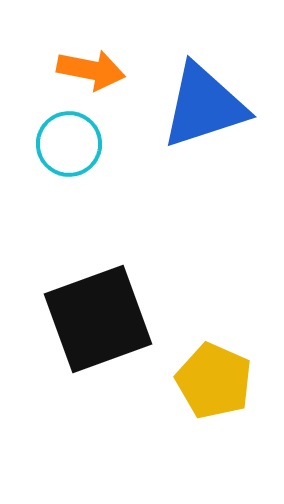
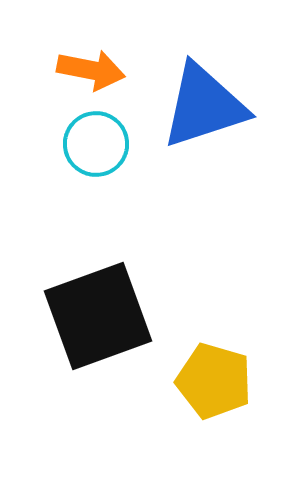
cyan circle: moved 27 px right
black square: moved 3 px up
yellow pentagon: rotated 8 degrees counterclockwise
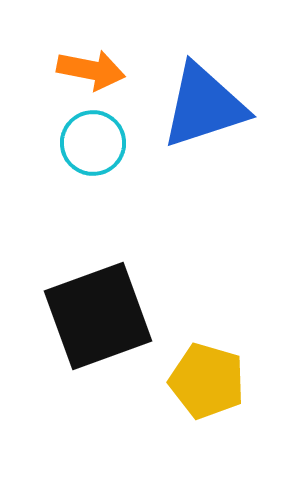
cyan circle: moved 3 px left, 1 px up
yellow pentagon: moved 7 px left
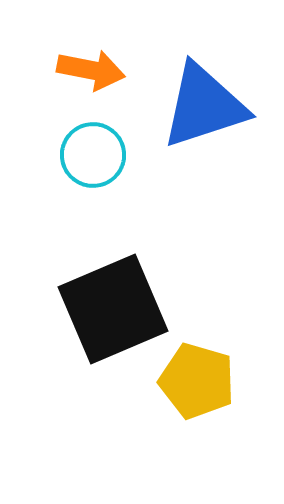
cyan circle: moved 12 px down
black square: moved 15 px right, 7 px up; rotated 3 degrees counterclockwise
yellow pentagon: moved 10 px left
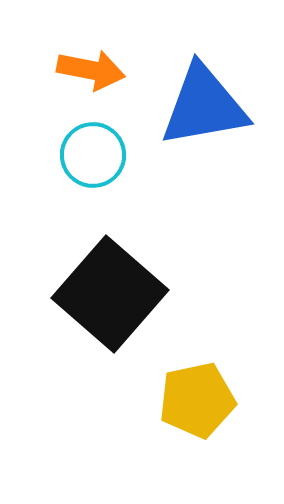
blue triangle: rotated 8 degrees clockwise
black square: moved 3 px left, 15 px up; rotated 26 degrees counterclockwise
yellow pentagon: moved 19 px down; rotated 28 degrees counterclockwise
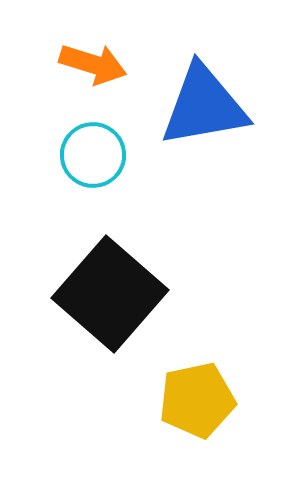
orange arrow: moved 2 px right, 6 px up; rotated 6 degrees clockwise
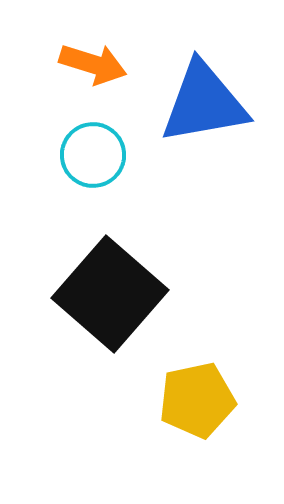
blue triangle: moved 3 px up
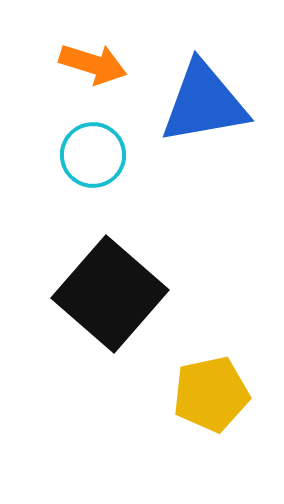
yellow pentagon: moved 14 px right, 6 px up
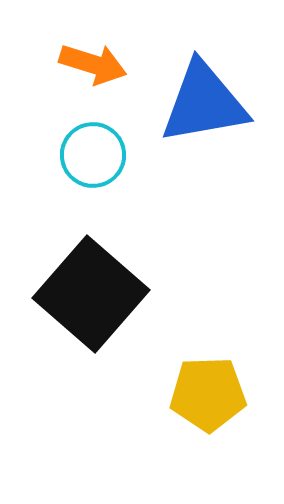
black square: moved 19 px left
yellow pentagon: moved 3 px left; rotated 10 degrees clockwise
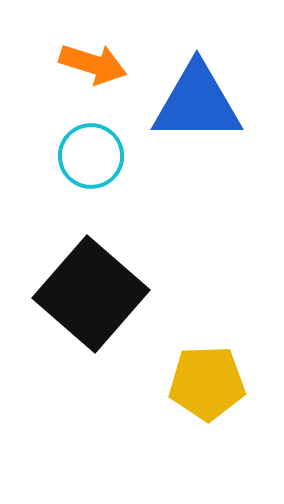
blue triangle: moved 7 px left; rotated 10 degrees clockwise
cyan circle: moved 2 px left, 1 px down
yellow pentagon: moved 1 px left, 11 px up
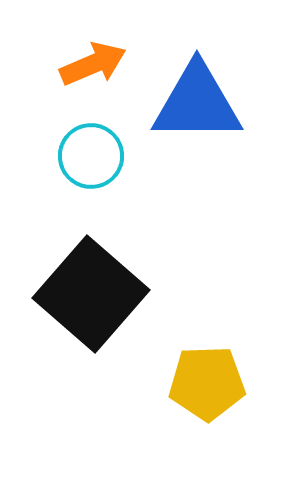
orange arrow: rotated 40 degrees counterclockwise
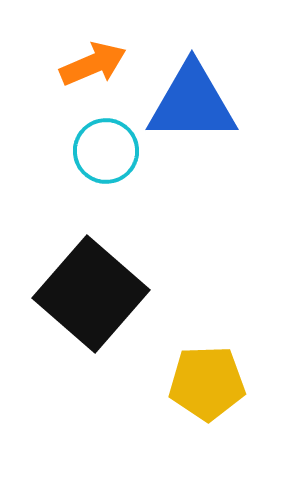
blue triangle: moved 5 px left
cyan circle: moved 15 px right, 5 px up
